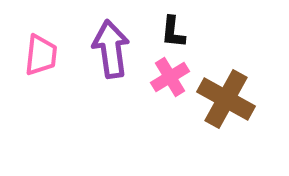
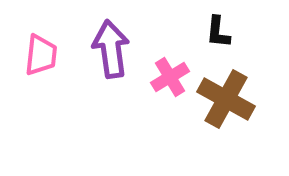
black L-shape: moved 45 px right
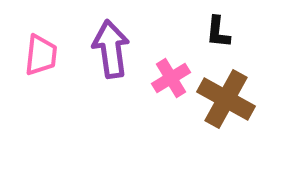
pink cross: moved 1 px right, 1 px down
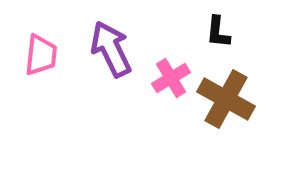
purple arrow: rotated 18 degrees counterclockwise
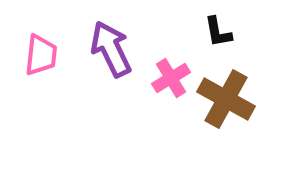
black L-shape: rotated 16 degrees counterclockwise
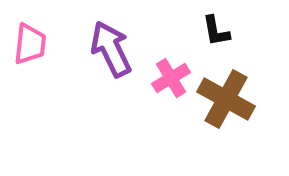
black L-shape: moved 2 px left, 1 px up
pink trapezoid: moved 11 px left, 11 px up
